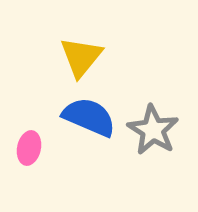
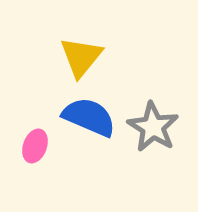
gray star: moved 3 px up
pink ellipse: moved 6 px right, 2 px up; rotated 8 degrees clockwise
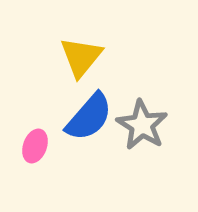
blue semicircle: rotated 108 degrees clockwise
gray star: moved 11 px left, 2 px up
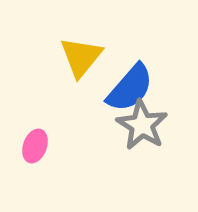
blue semicircle: moved 41 px right, 29 px up
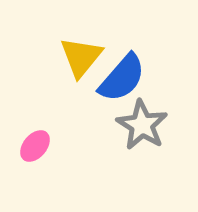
blue semicircle: moved 8 px left, 10 px up
pink ellipse: rotated 20 degrees clockwise
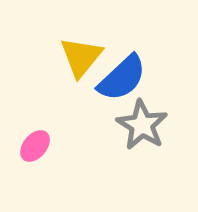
blue semicircle: rotated 6 degrees clockwise
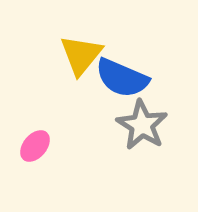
yellow triangle: moved 2 px up
blue semicircle: rotated 66 degrees clockwise
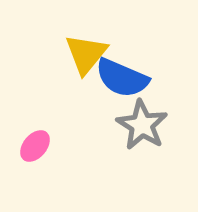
yellow triangle: moved 5 px right, 1 px up
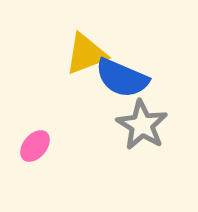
yellow triangle: rotated 30 degrees clockwise
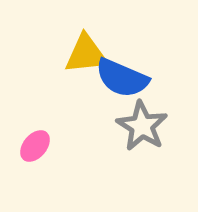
yellow triangle: rotated 15 degrees clockwise
gray star: moved 1 px down
